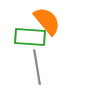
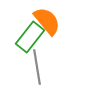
green rectangle: rotated 56 degrees counterclockwise
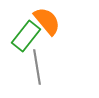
green rectangle: moved 4 px left, 1 px up
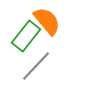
gray line: moved 1 px left, 1 px up; rotated 52 degrees clockwise
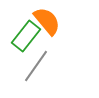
gray line: rotated 8 degrees counterclockwise
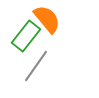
orange semicircle: moved 2 px up
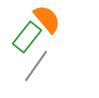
green rectangle: moved 1 px right, 1 px down
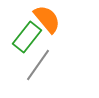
gray line: moved 2 px right, 1 px up
